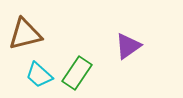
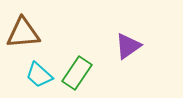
brown triangle: moved 2 px left, 1 px up; rotated 9 degrees clockwise
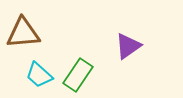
green rectangle: moved 1 px right, 2 px down
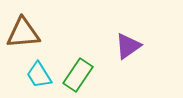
cyan trapezoid: rotated 16 degrees clockwise
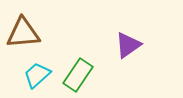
purple triangle: moved 1 px up
cyan trapezoid: moved 2 px left; rotated 80 degrees clockwise
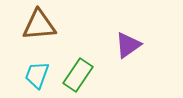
brown triangle: moved 16 px right, 8 px up
cyan trapezoid: rotated 28 degrees counterclockwise
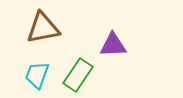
brown triangle: moved 4 px right, 3 px down; rotated 6 degrees counterclockwise
purple triangle: moved 15 px left; rotated 32 degrees clockwise
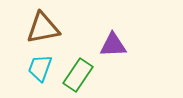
cyan trapezoid: moved 3 px right, 7 px up
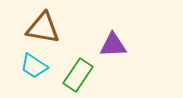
brown triangle: rotated 21 degrees clockwise
cyan trapezoid: moved 6 px left, 2 px up; rotated 76 degrees counterclockwise
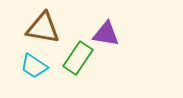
purple triangle: moved 7 px left, 11 px up; rotated 12 degrees clockwise
green rectangle: moved 17 px up
